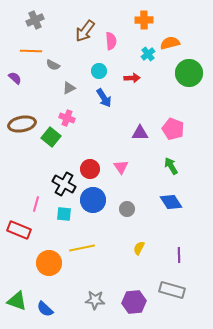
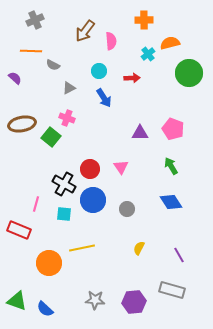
purple line: rotated 28 degrees counterclockwise
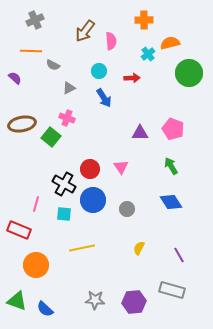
orange circle: moved 13 px left, 2 px down
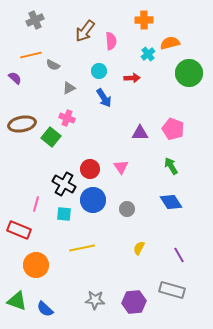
orange line: moved 4 px down; rotated 15 degrees counterclockwise
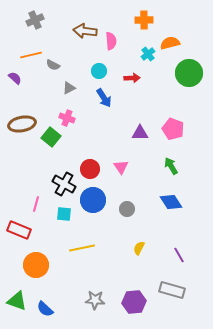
brown arrow: rotated 60 degrees clockwise
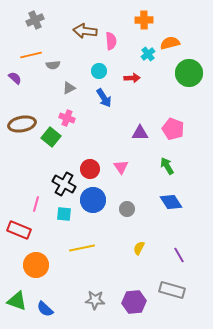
gray semicircle: rotated 32 degrees counterclockwise
green arrow: moved 4 px left
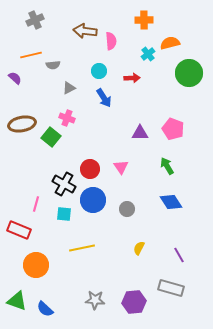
gray rectangle: moved 1 px left, 2 px up
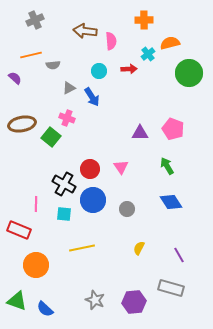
red arrow: moved 3 px left, 9 px up
blue arrow: moved 12 px left, 1 px up
pink line: rotated 14 degrees counterclockwise
gray star: rotated 18 degrees clockwise
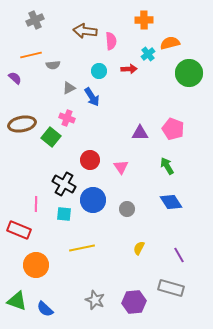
red circle: moved 9 px up
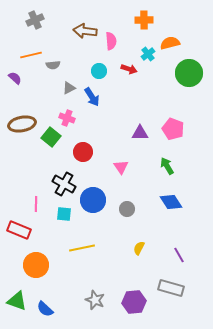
red arrow: rotated 21 degrees clockwise
red circle: moved 7 px left, 8 px up
